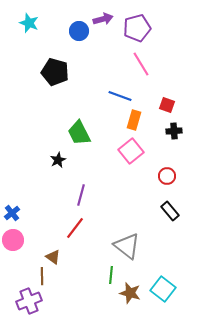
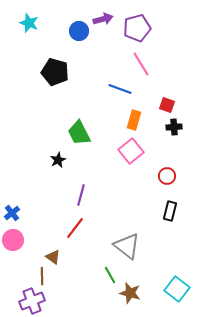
blue line: moved 7 px up
black cross: moved 4 px up
black rectangle: rotated 54 degrees clockwise
green line: moved 1 px left; rotated 36 degrees counterclockwise
cyan square: moved 14 px right
purple cross: moved 3 px right
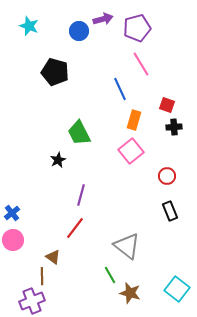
cyan star: moved 3 px down
blue line: rotated 45 degrees clockwise
black rectangle: rotated 36 degrees counterclockwise
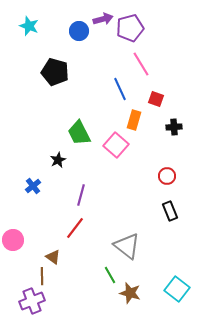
purple pentagon: moved 7 px left
red square: moved 11 px left, 6 px up
pink square: moved 15 px left, 6 px up; rotated 10 degrees counterclockwise
blue cross: moved 21 px right, 27 px up
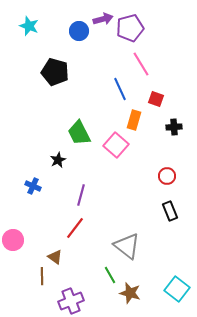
blue cross: rotated 28 degrees counterclockwise
brown triangle: moved 2 px right
purple cross: moved 39 px right
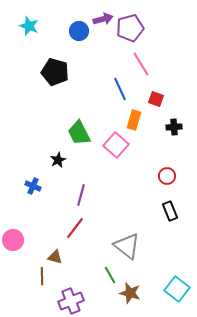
brown triangle: rotated 21 degrees counterclockwise
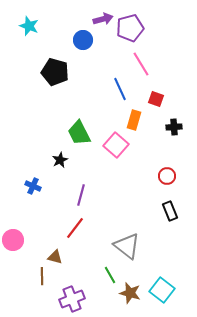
blue circle: moved 4 px right, 9 px down
black star: moved 2 px right
cyan square: moved 15 px left, 1 px down
purple cross: moved 1 px right, 2 px up
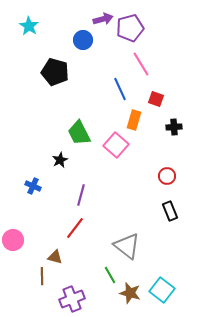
cyan star: rotated 12 degrees clockwise
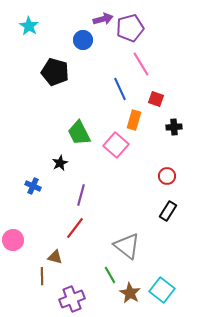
black star: moved 3 px down
black rectangle: moved 2 px left; rotated 54 degrees clockwise
brown star: rotated 15 degrees clockwise
